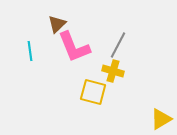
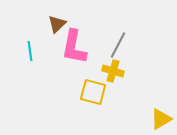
pink L-shape: rotated 33 degrees clockwise
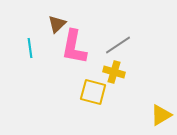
gray line: rotated 28 degrees clockwise
cyan line: moved 3 px up
yellow cross: moved 1 px right, 1 px down
yellow triangle: moved 4 px up
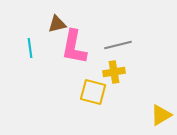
brown triangle: rotated 30 degrees clockwise
gray line: rotated 20 degrees clockwise
yellow cross: rotated 25 degrees counterclockwise
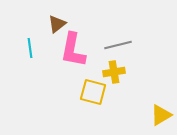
brown triangle: rotated 24 degrees counterclockwise
pink L-shape: moved 1 px left, 3 px down
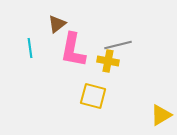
yellow cross: moved 6 px left, 11 px up; rotated 20 degrees clockwise
yellow square: moved 4 px down
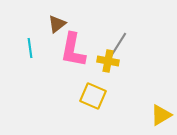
gray line: rotated 44 degrees counterclockwise
yellow square: rotated 8 degrees clockwise
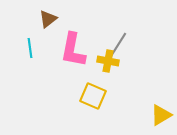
brown triangle: moved 9 px left, 5 px up
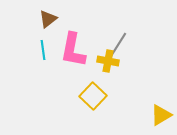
cyan line: moved 13 px right, 2 px down
yellow square: rotated 20 degrees clockwise
